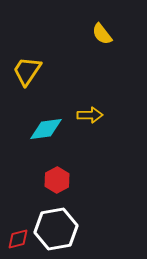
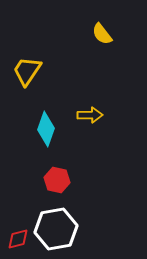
cyan diamond: rotated 64 degrees counterclockwise
red hexagon: rotated 20 degrees counterclockwise
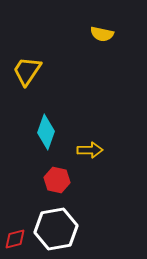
yellow semicircle: rotated 40 degrees counterclockwise
yellow arrow: moved 35 px down
cyan diamond: moved 3 px down
red diamond: moved 3 px left
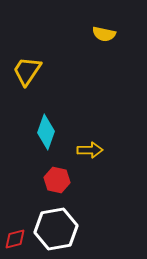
yellow semicircle: moved 2 px right
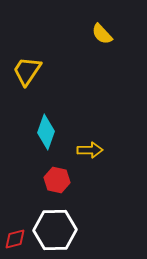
yellow semicircle: moved 2 px left; rotated 35 degrees clockwise
white hexagon: moved 1 px left, 1 px down; rotated 9 degrees clockwise
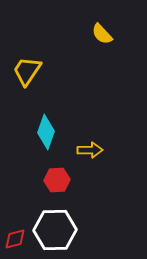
red hexagon: rotated 15 degrees counterclockwise
